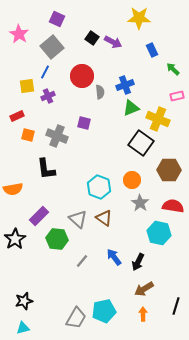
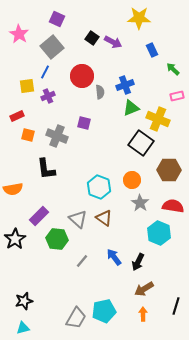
cyan hexagon at (159, 233): rotated 10 degrees clockwise
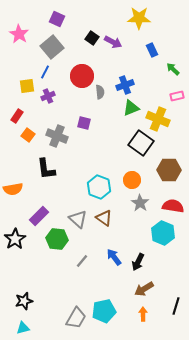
red rectangle at (17, 116): rotated 32 degrees counterclockwise
orange square at (28, 135): rotated 24 degrees clockwise
cyan hexagon at (159, 233): moved 4 px right
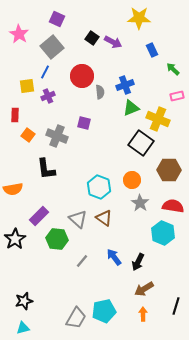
red rectangle at (17, 116): moved 2 px left, 1 px up; rotated 32 degrees counterclockwise
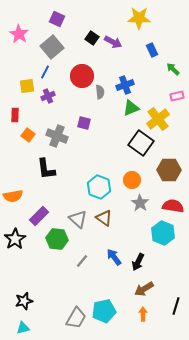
yellow cross at (158, 119): rotated 30 degrees clockwise
orange semicircle at (13, 189): moved 7 px down
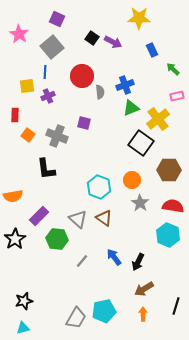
blue line at (45, 72): rotated 24 degrees counterclockwise
cyan hexagon at (163, 233): moved 5 px right, 2 px down
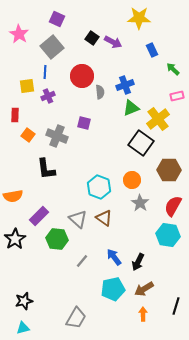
red semicircle at (173, 206): rotated 70 degrees counterclockwise
cyan hexagon at (168, 235): rotated 15 degrees counterclockwise
cyan pentagon at (104, 311): moved 9 px right, 22 px up
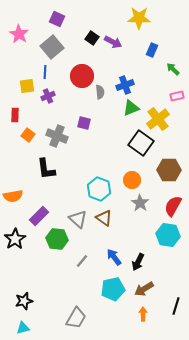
blue rectangle at (152, 50): rotated 48 degrees clockwise
cyan hexagon at (99, 187): moved 2 px down
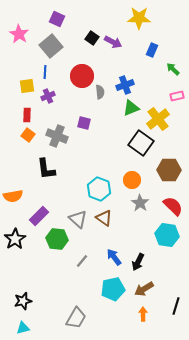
gray square at (52, 47): moved 1 px left, 1 px up
red rectangle at (15, 115): moved 12 px right
red semicircle at (173, 206): rotated 105 degrees clockwise
cyan hexagon at (168, 235): moved 1 px left
black star at (24, 301): moved 1 px left
